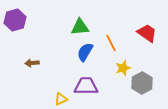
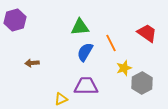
yellow star: moved 1 px right
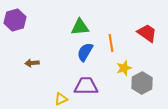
orange line: rotated 18 degrees clockwise
